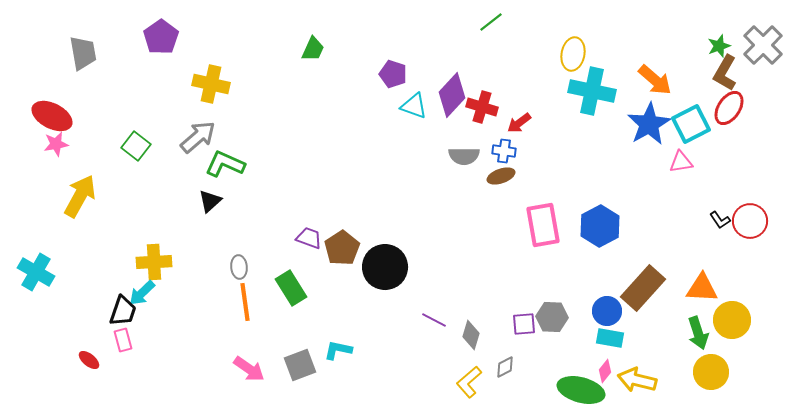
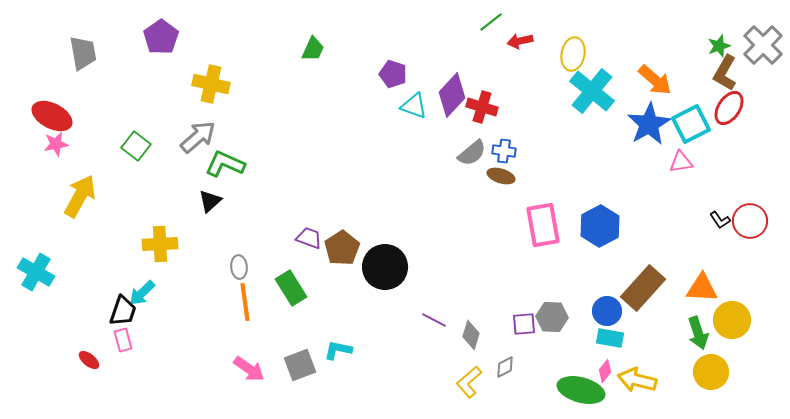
cyan cross at (592, 91): rotated 27 degrees clockwise
red arrow at (519, 123): moved 1 px right, 82 px up; rotated 25 degrees clockwise
gray semicircle at (464, 156): moved 8 px right, 3 px up; rotated 40 degrees counterclockwise
brown ellipse at (501, 176): rotated 36 degrees clockwise
yellow cross at (154, 262): moved 6 px right, 18 px up
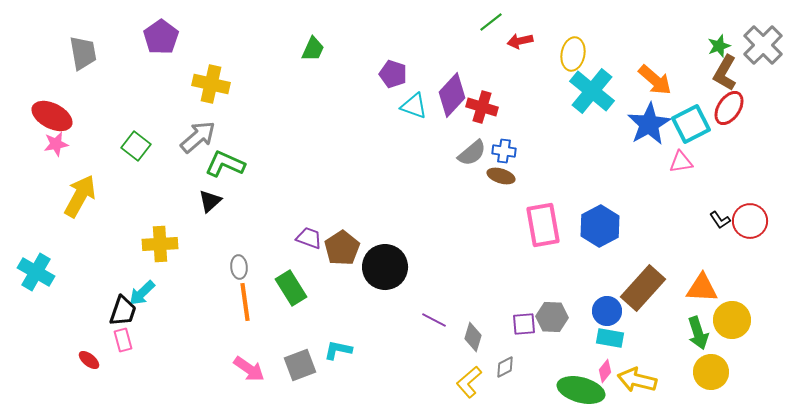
gray diamond at (471, 335): moved 2 px right, 2 px down
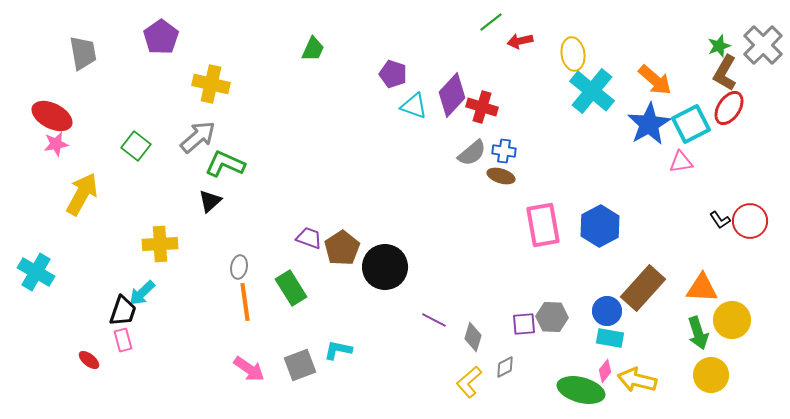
yellow ellipse at (573, 54): rotated 20 degrees counterclockwise
yellow arrow at (80, 196): moved 2 px right, 2 px up
gray ellipse at (239, 267): rotated 15 degrees clockwise
yellow circle at (711, 372): moved 3 px down
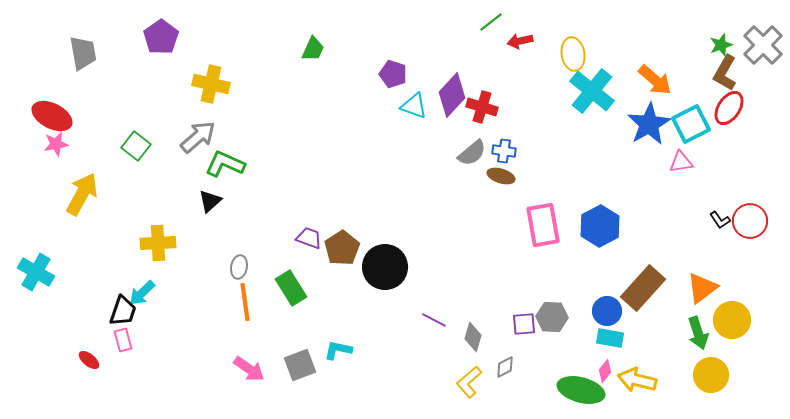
green star at (719, 46): moved 2 px right, 1 px up
yellow cross at (160, 244): moved 2 px left, 1 px up
orange triangle at (702, 288): rotated 40 degrees counterclockwise
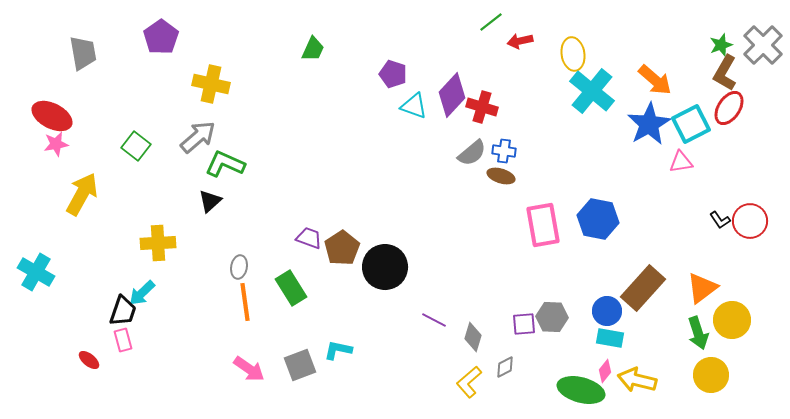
blue hexagon at (600, 226): moved 2 px left, 7 px up; rotated 21 degrees counterclockwise
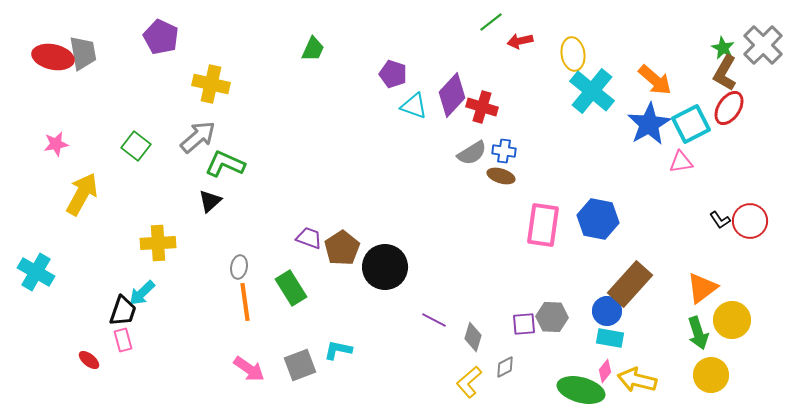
purple pentagon at (161, 37): rotated 12 degrees counterclockwise
green star at (721, 45): moved 2 px right, 3 px down; rotated 25 degrees counterclockwise
red ellipse at (52, 116): moved 1 px right, 59 px up; rotated 15 degrees counterclockwise
gray semicircle at (472, 153): rotated 8 degrees clockwise
pink rectangle at (543, 225): rotated 18 degrees clockwise
brown rectangle at (643, 288): moved 13 px left, 4 px up
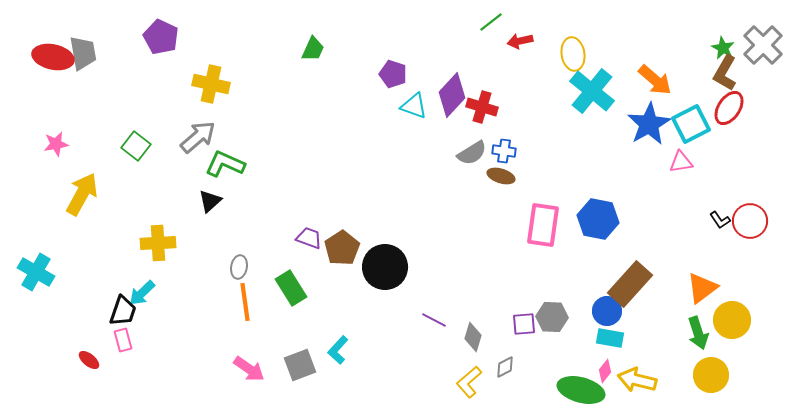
cyan L-shape at (338, 350): rotated 60 degrees counterclockwise
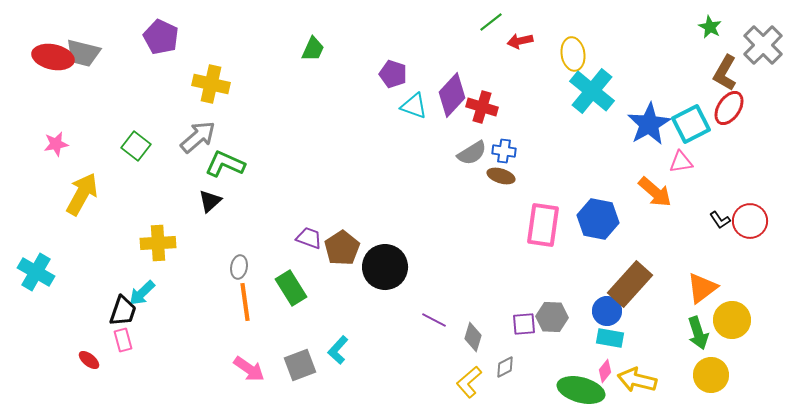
green star at (723, 48): moved 13 px left, 21 px up
gray trapezoid at (83, 53): rotated 114 degrees clockwise
orange arrow at (655, 80): moved 112 px down
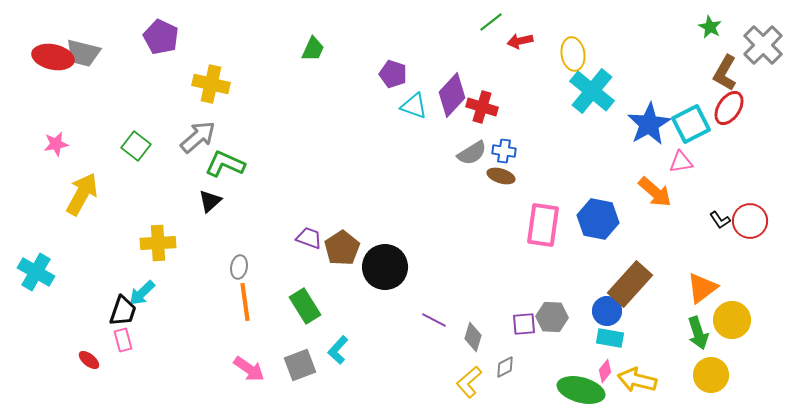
green rectangle at (291, 288): moved 14 px right, 18 px down
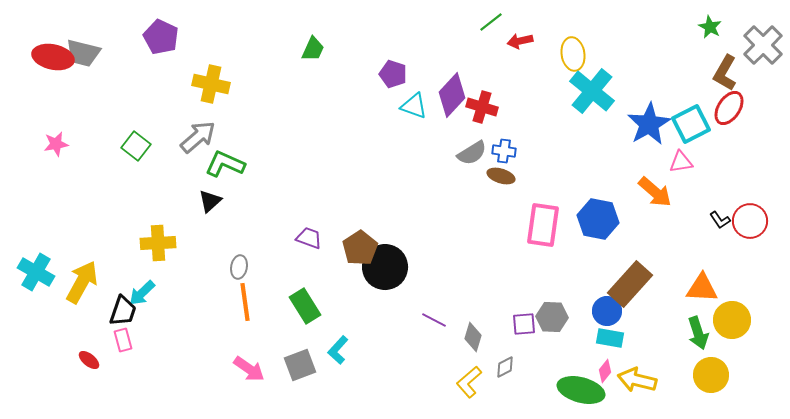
yellow arrow at (82, 194): moved 88 px down
brown pentagon at (342, 248): moved 18 px right
orange triangle at (702, 288): rotated 40 degrees clockwise
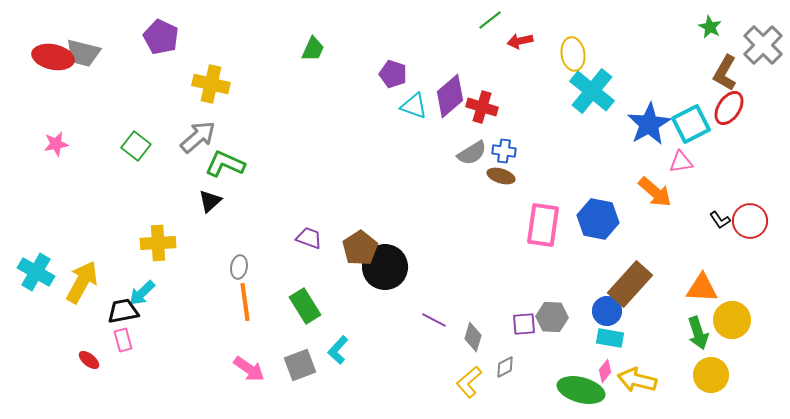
green line at (491, 22): moved 1 px left, 2 px up
purple diamond at (452, 95): moved 2 px left, 1 px down; rotated 6 degrees clockwise
black trapezoid at (123, 311): rotated 120 degrees counterclockwise
